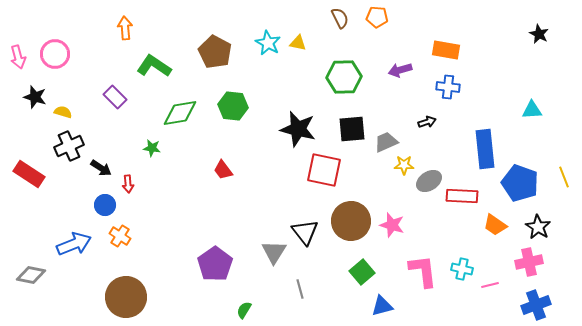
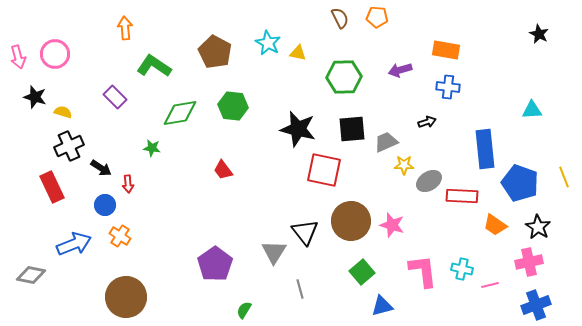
yellow triangle at (298, 43): moved 10 px down
red rectangle at (29, 174): moved 23 px right, 13 px down; rotated 32 degrees clockwise
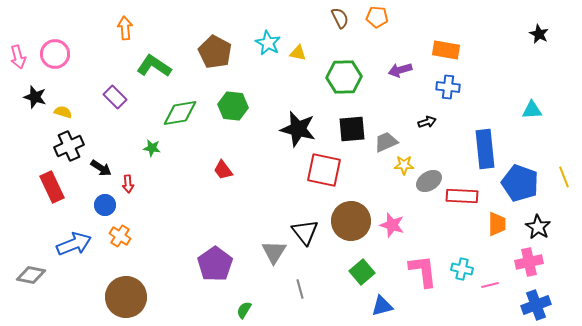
orange trapezoid at (495, 225): moved 2 px right, 1 px up; rotated 125 degrees counterclockwise
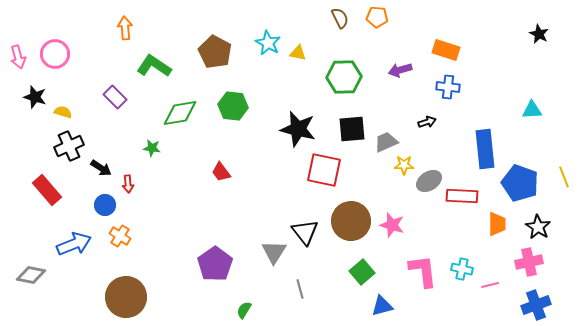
orange rectangle at (446, 50): rotated 8 degrees clockwise
red trapezoid at (223, 170): moved 2 px left, 2 px down
red rectangle at (52, 187): moved 5 px left, 3 px down; rotated 16 degrees counterclockwise
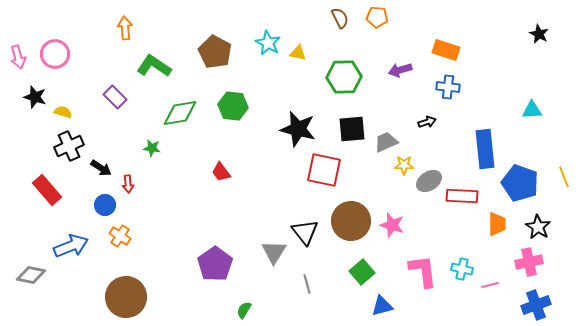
blue arrow at (74, 244): moved 3 px left, 2 px down
gray line at (300, 289): moved 7 px right, 5 px up
